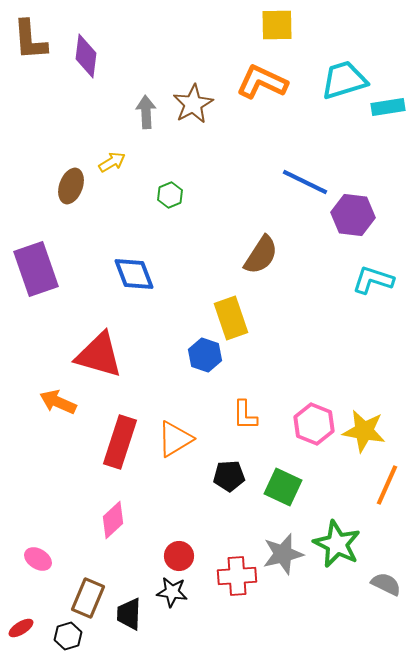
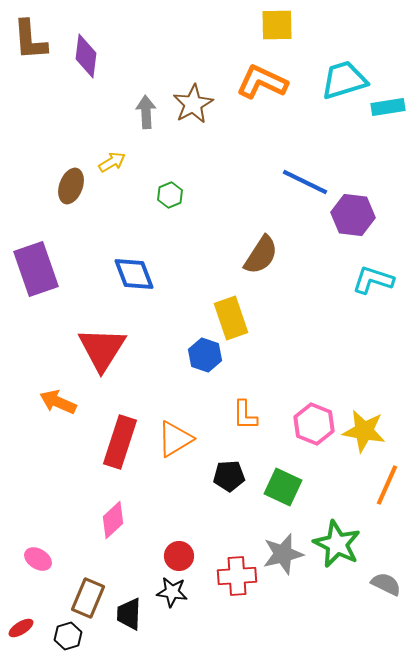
red triangle at (99, 355): moved 3 px right, 6 px up; rotated 46 degrees clockwise
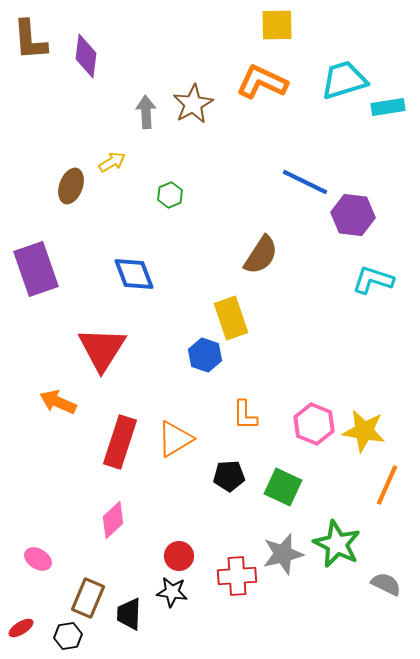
black hexagon at (68, 636): rotated 8 degrees clockwise
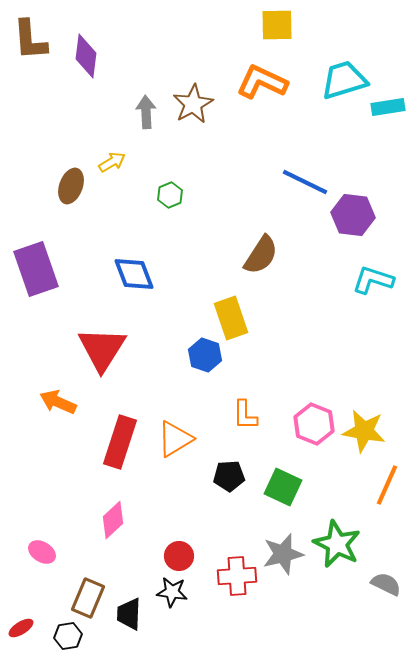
pink ellipse at (38, 559): moved 4 px right, 7 px up
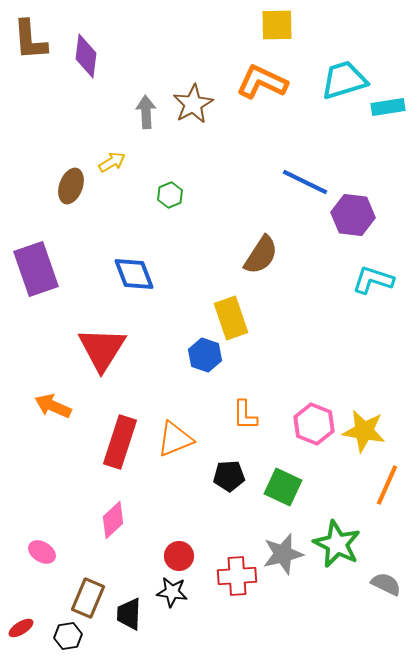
orange arrow at (58, 402): moved 5 px left, 4 px down
orange triangle at (175, 439): rotated 9 degrees clockwise
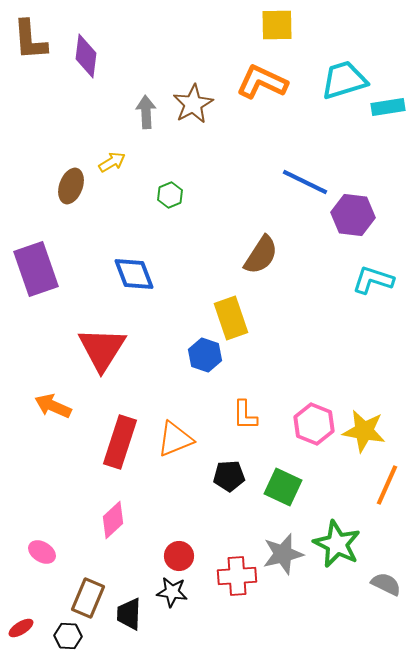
black hexagon at (68, 636): rotated 12 degrees clockwise
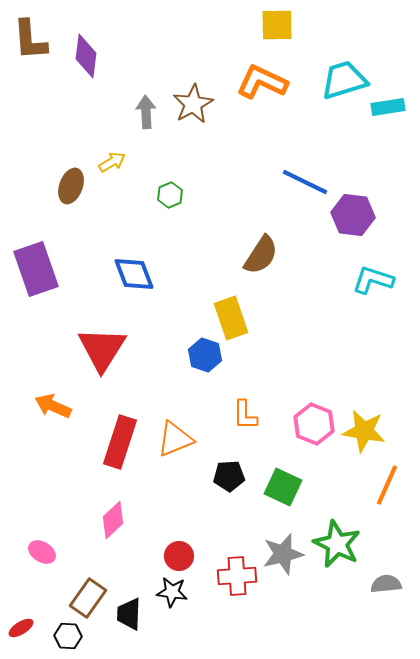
gray semicircle at (386, 584): rotated 32 degrees counterclockwise
brown rectangle at (88, 598): rotated 12 degrees clockwise
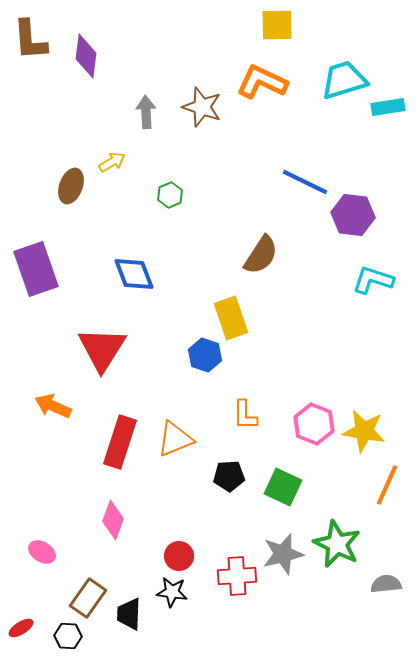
brown star at (193, 104): moved 9 px right, 3 px down; rotated 24 degrees counterclockwise
pink diamond at (113, 520): rotated 27 degrees counterclockwise
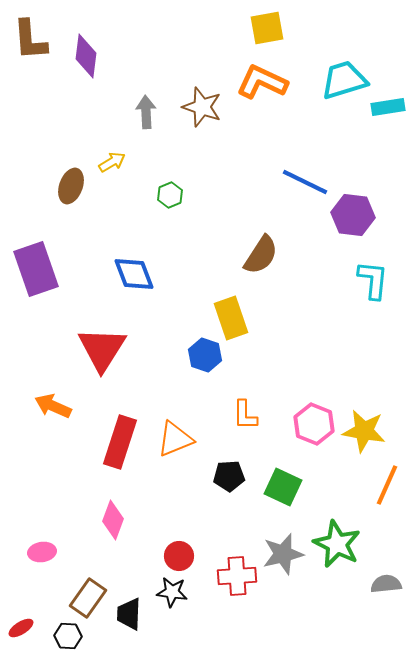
yellow square at (277, 25): moved 10 px left, 3 px down; rotated 9 degrees counterclockwise
cyan L-shape at (373, 280): rotated 78 degrees clockwise
pink ellipse at (42, 552): rotated 40 degrees counterclockwise
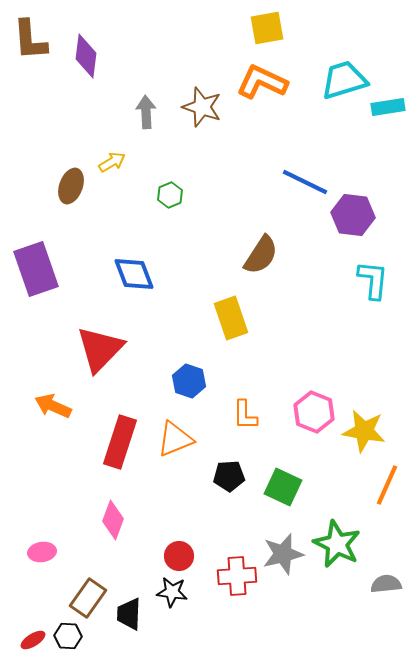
red triangle at (102, 349): moved 2 px left; rotated 12 degrees clockwise
blue hexagon at (205, 355): moved 16 px left, 26 px down
pink hexagon at (314, 424): moved 12 px up
red ellipse at (21, 628): moved 12 px right, 12 px down
